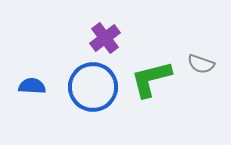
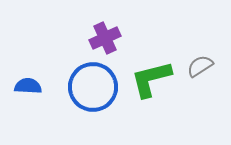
purple cross: rotated 12 degrees clockwise
gray semicircle: moved 1 px left, 2 px down; rotated 128 degrees clockwise
blue semicircle: moved 4 px left
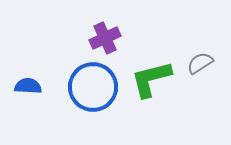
gray semicircle: moved 3 px up
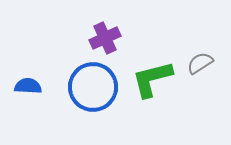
green L-shape: moved 1 px right
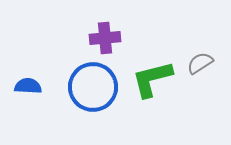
purple cross: rotated 20 degrees clockwise
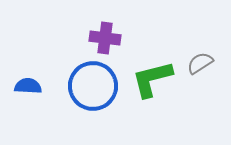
purple cross: rotated 12 degrees clockwise
blue circle: moved 1 px up
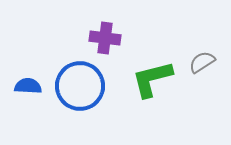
gray semicircle: moved 2 px right, 1 px up
blue circle: moved 13 px left
